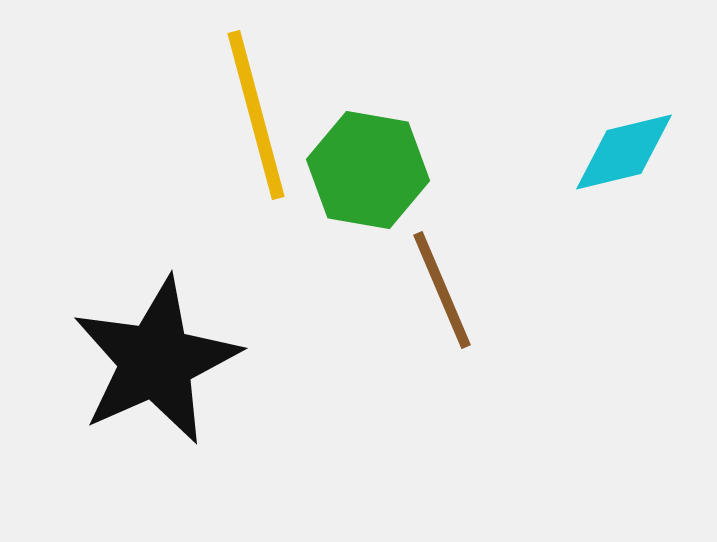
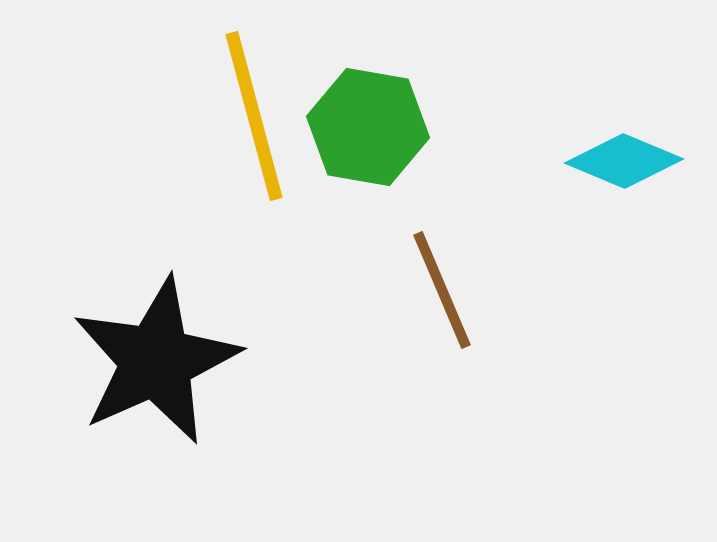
yellow line: moved 2 px left, 1 px down
cyan diamond: moved 9 px down; rotated 36 degrees clockwise
green hexagon: moved 43 px up
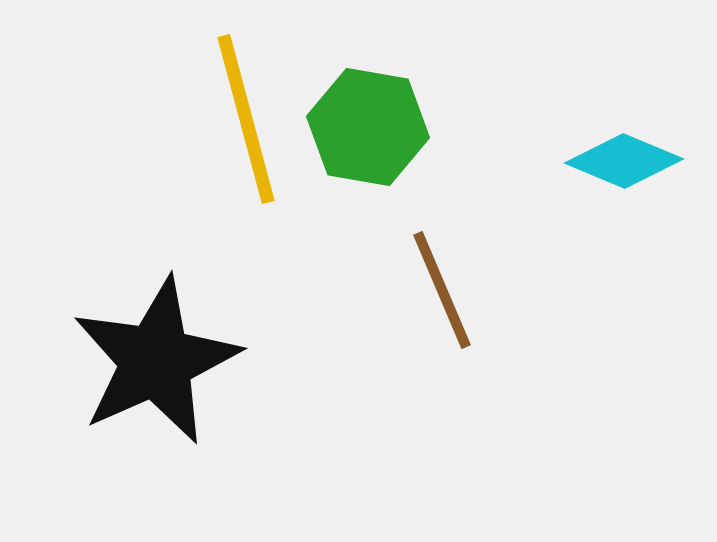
yellow line: moved 8 px left, 3 px down
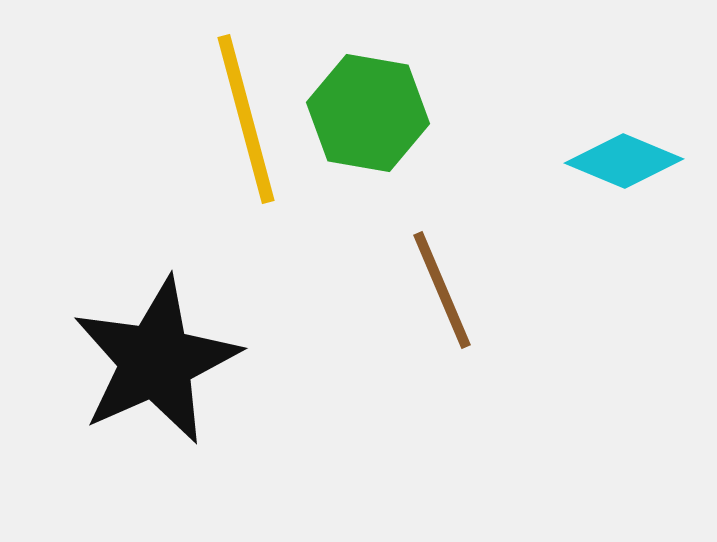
green hexagon: moved 14 px up
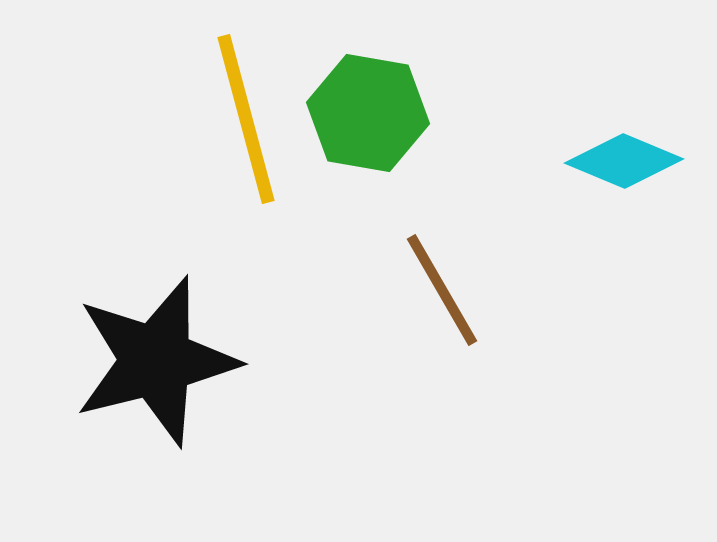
brown line: rotated 7 degrees counterclockwise
black star: rotated 10 degrees clockwise
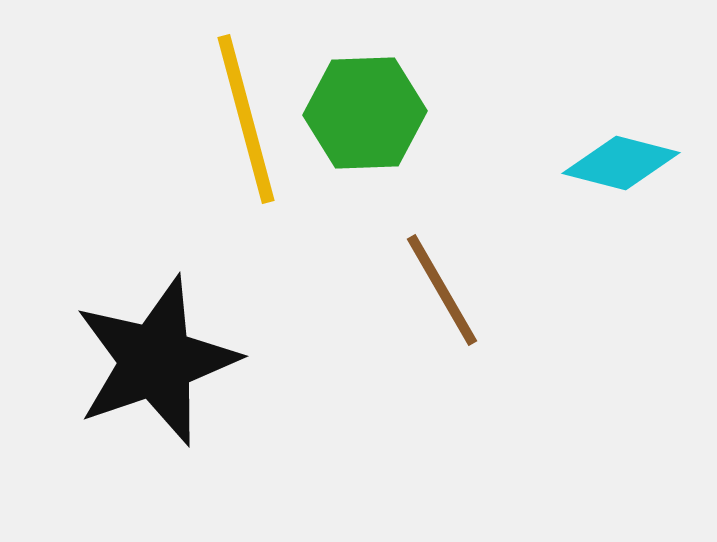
green hexagon: moved 3 px left; rotated 12 degrees counterclockwise
cyan diamond: moved 3 px left, 2 px down; rotated 8 degrees counterclockwise
black star: rotated 5 degrees counterclockwise
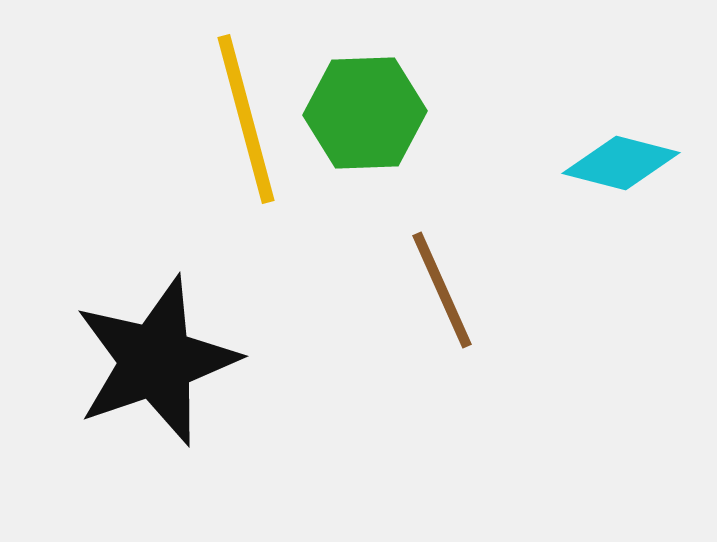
brown line: rotated 6 degrees clockwise
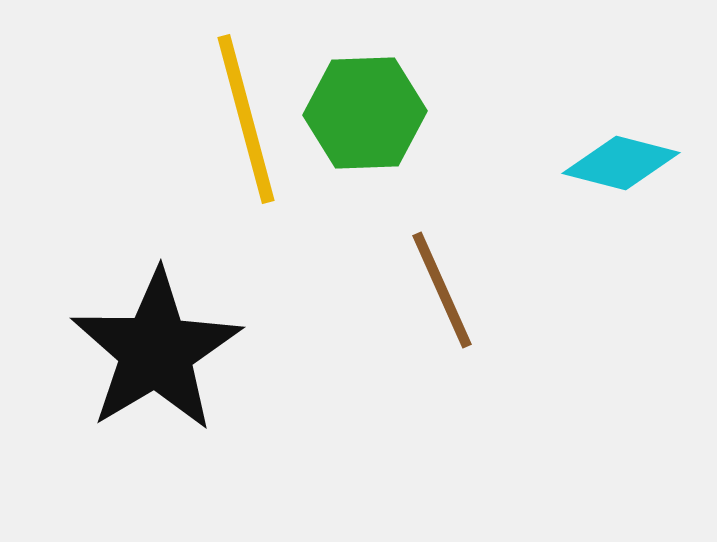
black star: moved 10 px up; rotated 12 degrees counterclockwise
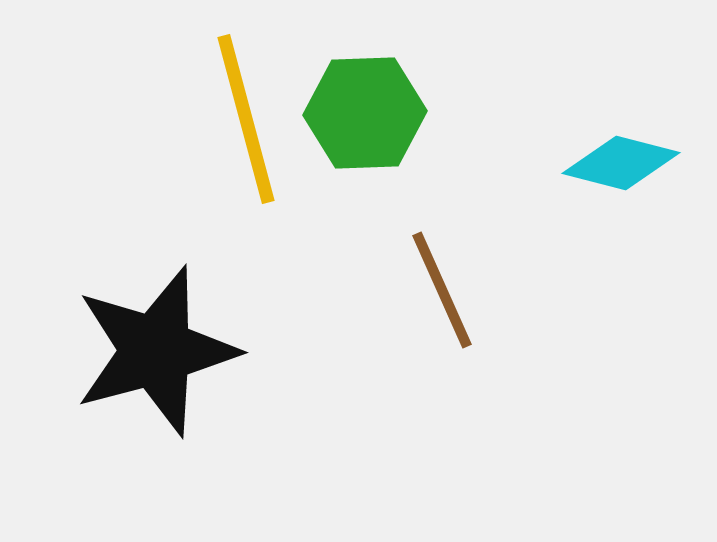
black star: rotated 16 degrees clockwise
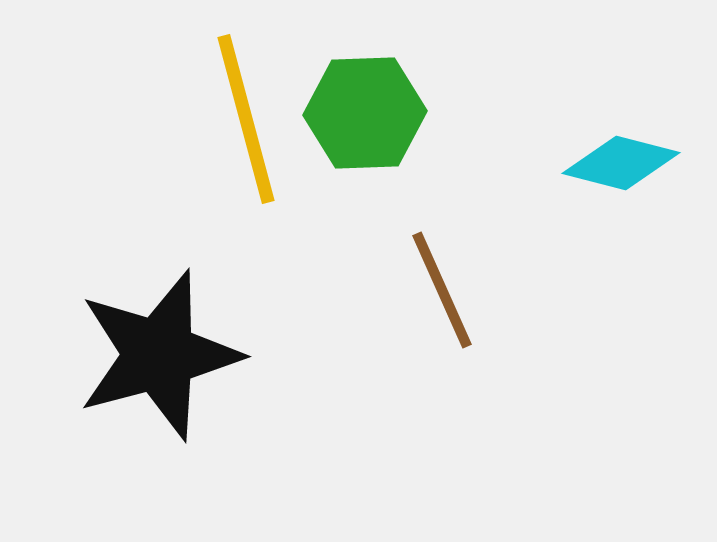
black star: moved 3 px right, 4 px down
